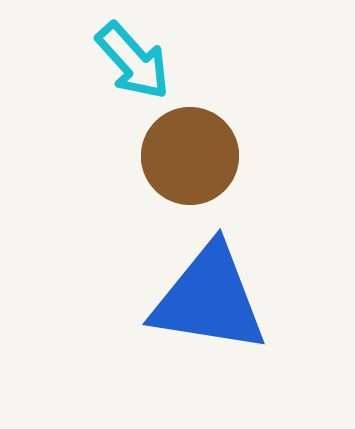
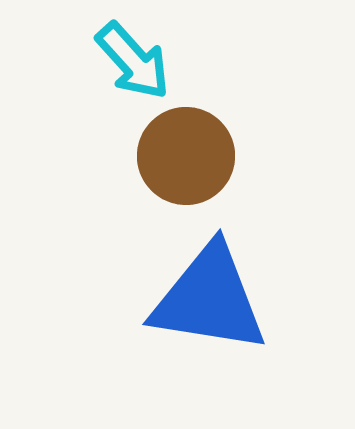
brown circle: moved 4 px left
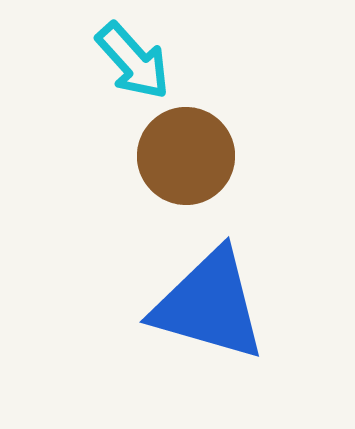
blue triangle: moved 6 px down; rotated 7 degrees clockwise
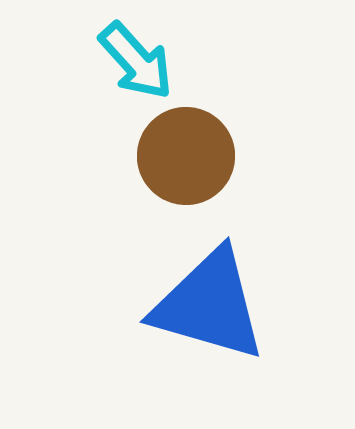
cyan arrow: moved 3 px right
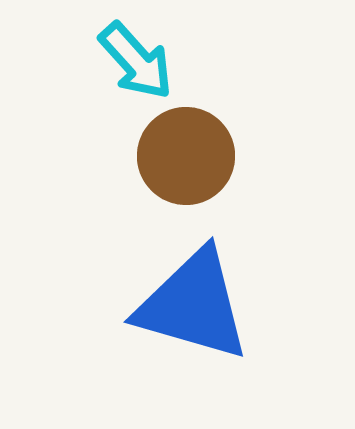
blue triangle: moved 16 px left
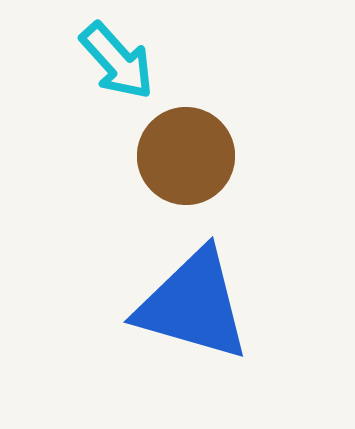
cyan arrow: moved 19 px left
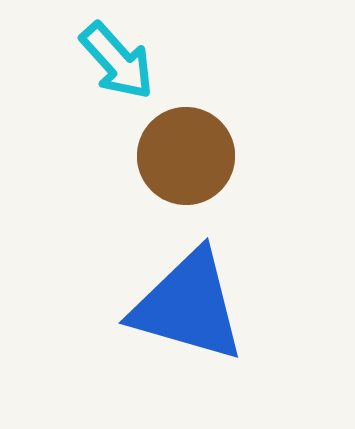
blue triangle: moved 5 px left, 1 px down
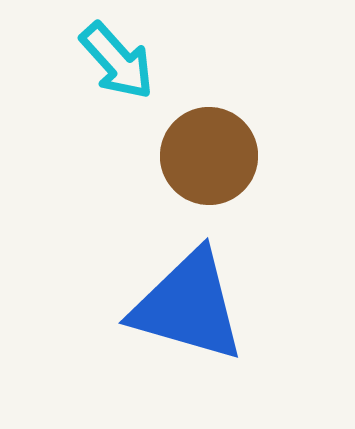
brown circle: moved 23 px right
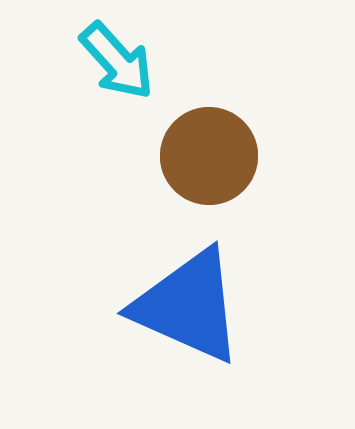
blue triangle: rotated 8 degrees clockwise
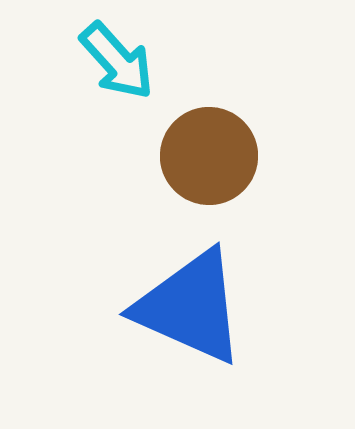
blue triangle: moved 2 px right, 1 px down
